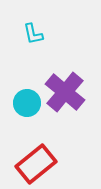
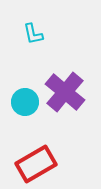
cyan circle: moved 2 px left, 1 px up
red rectangle: rotated 9 degrees clockwise
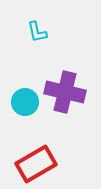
cyan L-shape: moved 4 px right, 2 px up
purple cross: rotated 27 degrees counterclockwise
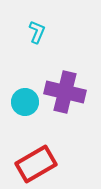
cyan L-shape: rotated 145 degrees counterclockwise
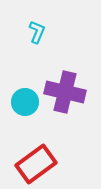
red rectangle: rotated 6 degrees counterclockwise
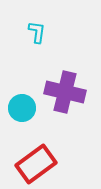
cyan L-shape: rotated 15 degrees counterclockwise
cyan circle: moved 3 px left, 6 px down
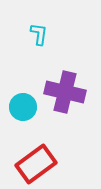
cyan L-shape: moved 2 px right, 2 px down
cyan circle: moved 1 px right, 1 px up
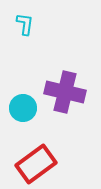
cyan L-shape: moved 14 px left, 10 px up
cyan circle: moved 1 px down
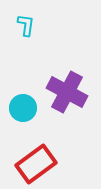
cyan L-shape: moved 1 px right, 1 px down
purple cross: moved 2 px right; rotated 15 degrees clockwise
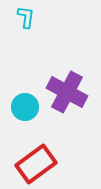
cyan L-shape: moved 8 px up
cyan circle: moved 2 px right, 1 px up
